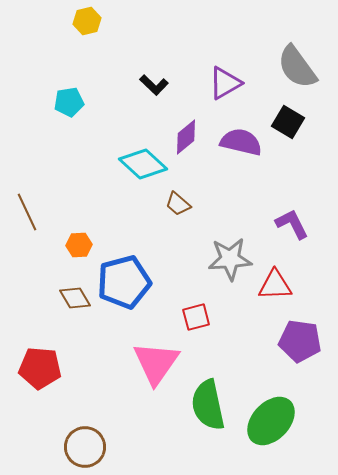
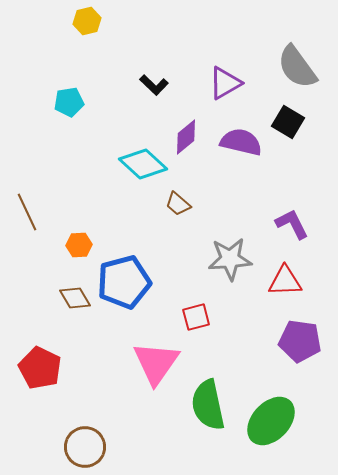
red triangle: moved 10 px right, 4 px up
red pentagon: rotated 21 degrees clockwise
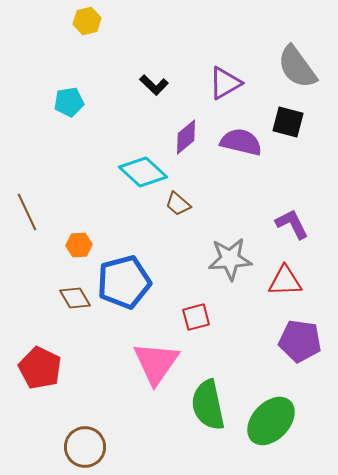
black square: rotated 16 degrees counterclockwise
cyan diamond: moved 8 px down
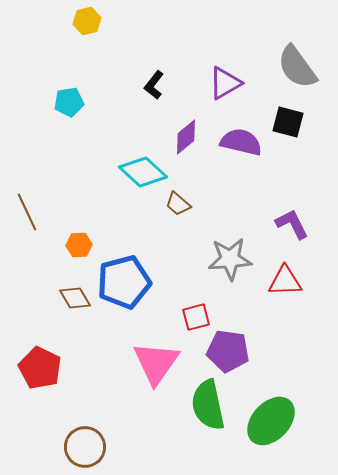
black L-shape: rotated 84 degrees clockwise
purple pentagon: moved 72 px left, 10 px down
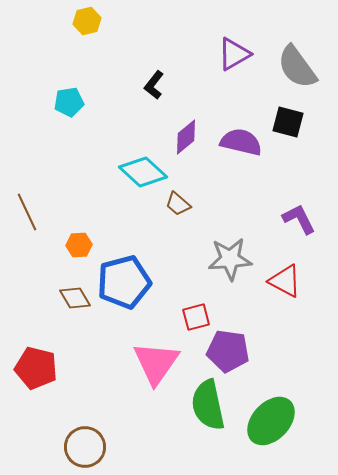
purple triangle: moved 9 px right, 29 px up
purple L-shape: moved 7 px right, 5 px up
red triangle: rotated 30 degrees clockwise
red pentagon: moved 4 px left; rotated 12 degrees counterclockwise
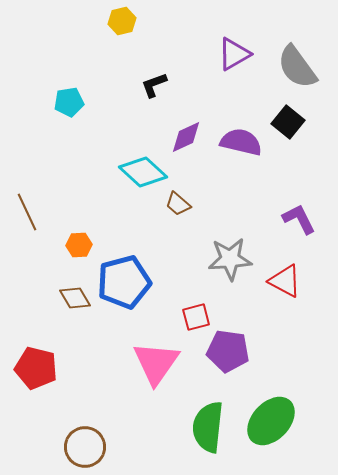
yellow hexagon: moved 35 px right
black L-shape: rotated 32 degrees clockwise
black square: rotated 24 degrees clockwise
purple diamond: rotated 15 degrees clockwise
green semicircle: moved 22 px down; rotated 18 degrees clockwise
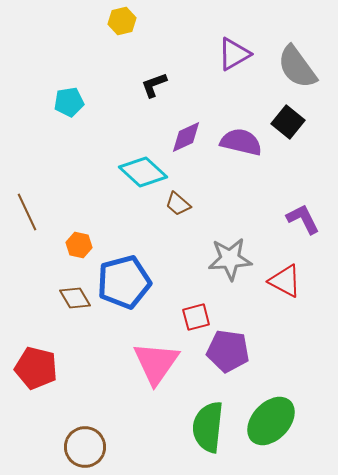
purple L-shape: moved 4 px right
orange hexagon: rotated 15 degrees clockwise
